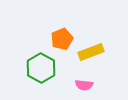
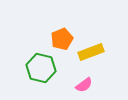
green hexagon: rotated 16 degrees counterclockwise
pink semicircle: rotated 42 degrees counterclockwise
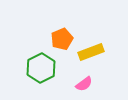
green hexagon: rotated 20 degrees clockwise
pink semicircle: moved 1 px up
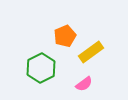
orange pentagon: moved 3 px right, 3 px up
yellow rectangle: rotated 15 degrees counterclockwise
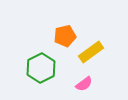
orange pentagon: rotated 10 degrees clockwise
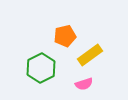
yellow rectangle: moved 1 px left, 3 px down
pink semicircle: rotated 18 degrees clockwise
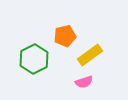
green hexagon: moved 7 px left, 9 px up
pink semicircle: moved 2 px up
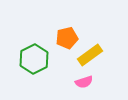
orange pentagon: moved 2 px right, 2 px down
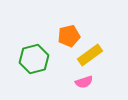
orange pentagon: moved 2 px right, 2 px up
green hexagon: rotated 12 degrees clockwise
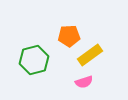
orange pentagon: rotated 10 degrees clockwise
green hexagon: moved 1 px down
